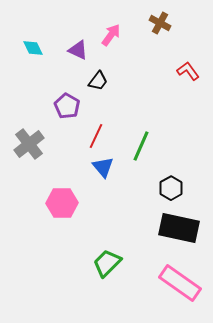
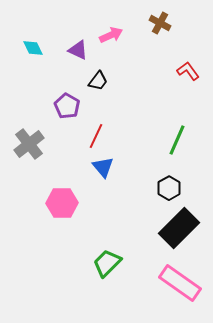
pink arrow: rotated 30 degrees clockwise
green line: moved 36 px right, 6 px up
black hexagon: moved 2 px left
black rectangle: rotated 57 degrees counterclockwise
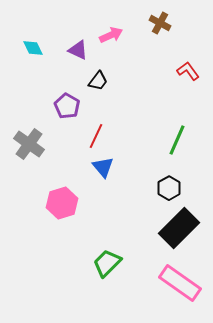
gray cross: rotated 16 degrees counterclockwise
pink hexagon: rotated 16 degrees counterclockwise
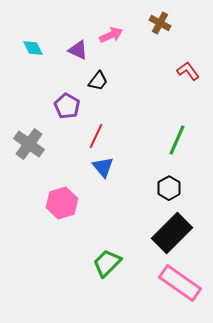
black rectangle: moved 7 px left, 5 px down
